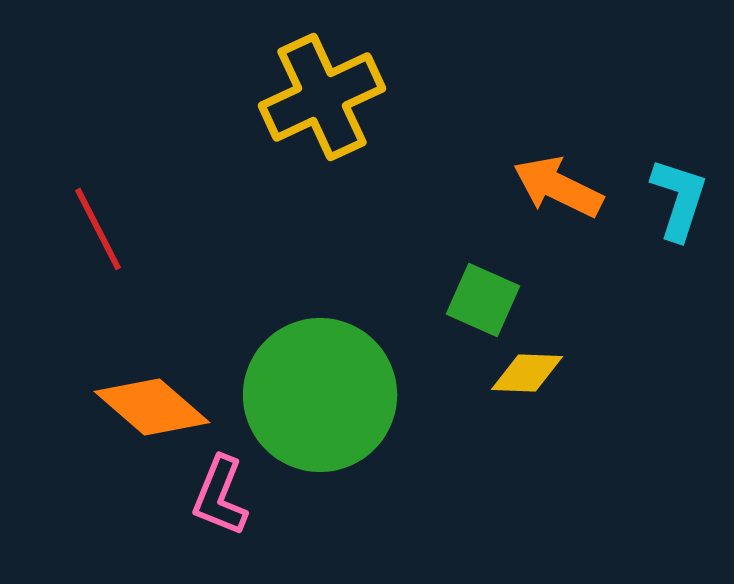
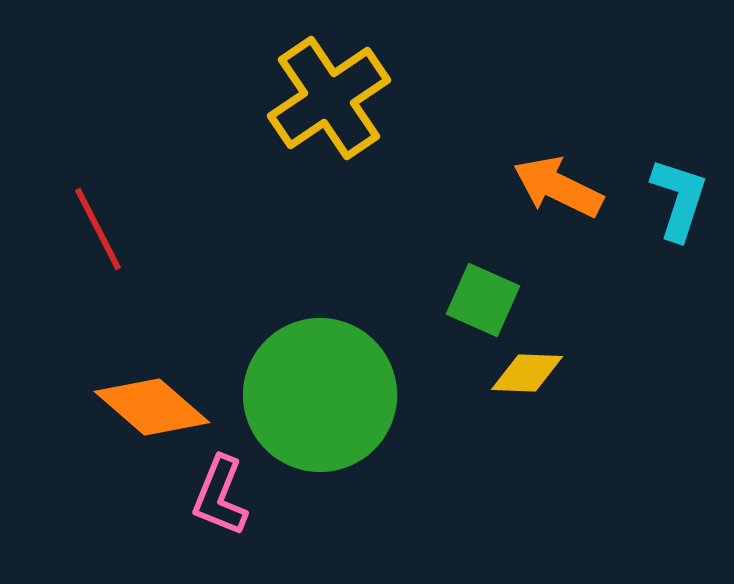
yellow cross: moved 7 px right, 1 px down; rotated 9 degrees counterclockwise
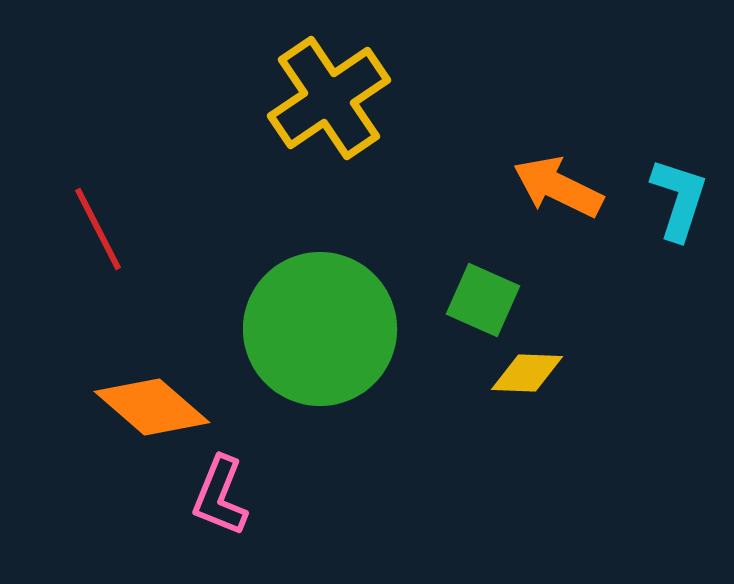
green circle: moved 66 px up
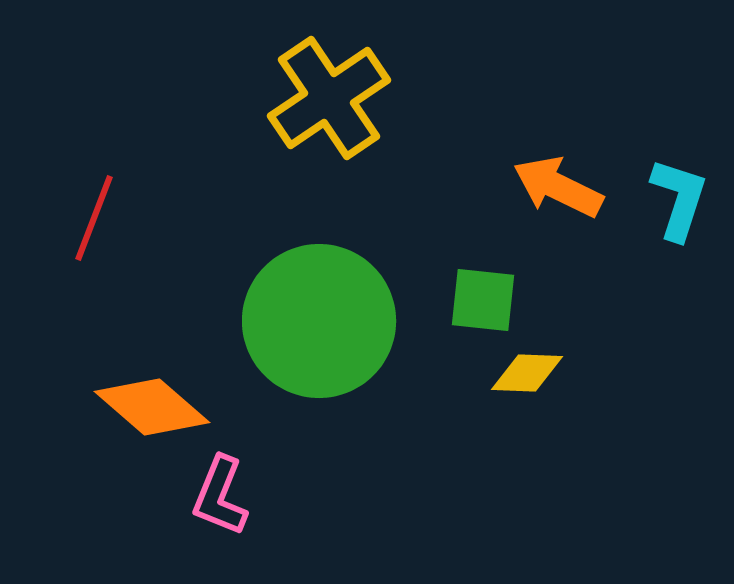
red line: moved 4 px left, 11 px up; rotated 48 degrees clockwise
green square: rotated 18 degrees counterclockwise
green circle: moved 1 px left, 8 px up
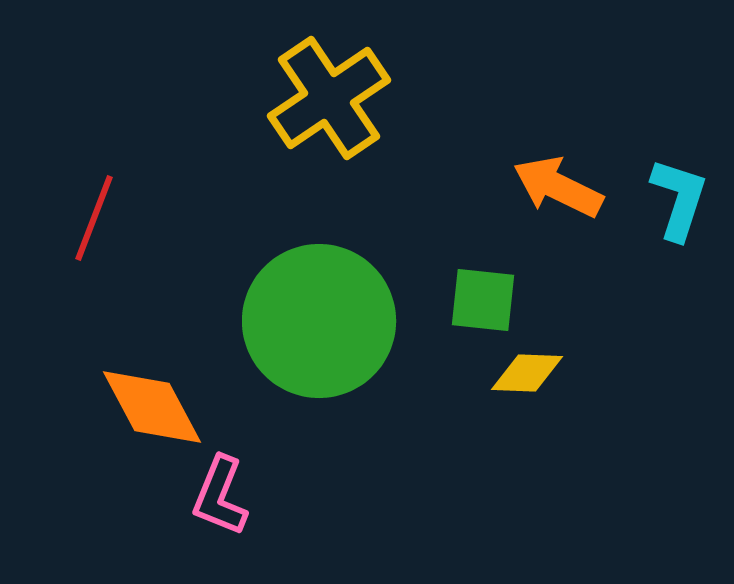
orange diamond: rotated 21 degrees clockwise
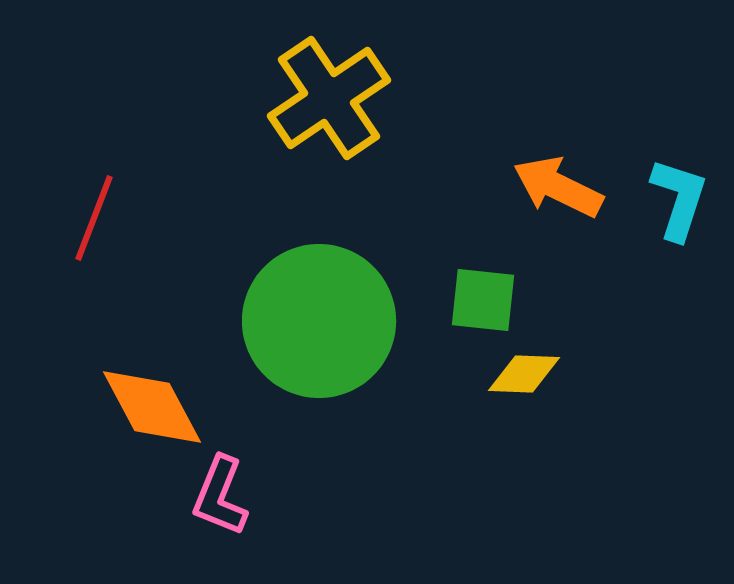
yellow diamond: moved 3 px left, 1 px down
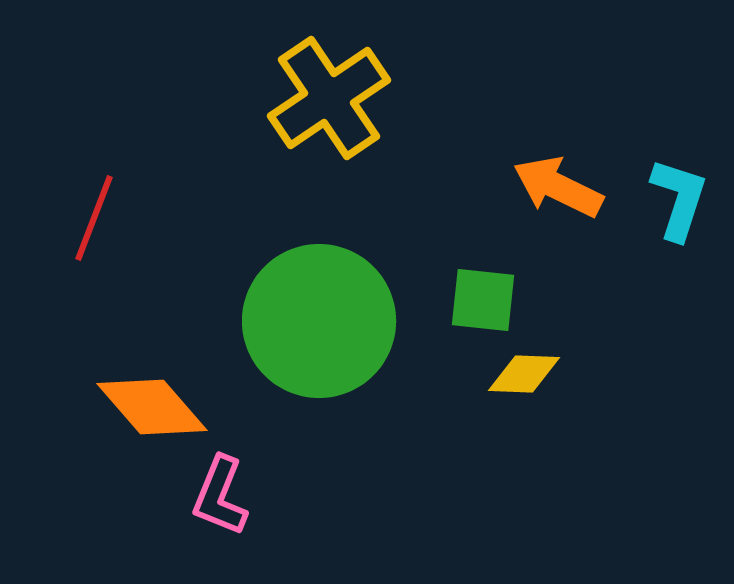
orange diamond: rotated 13 degrees counterclockwise
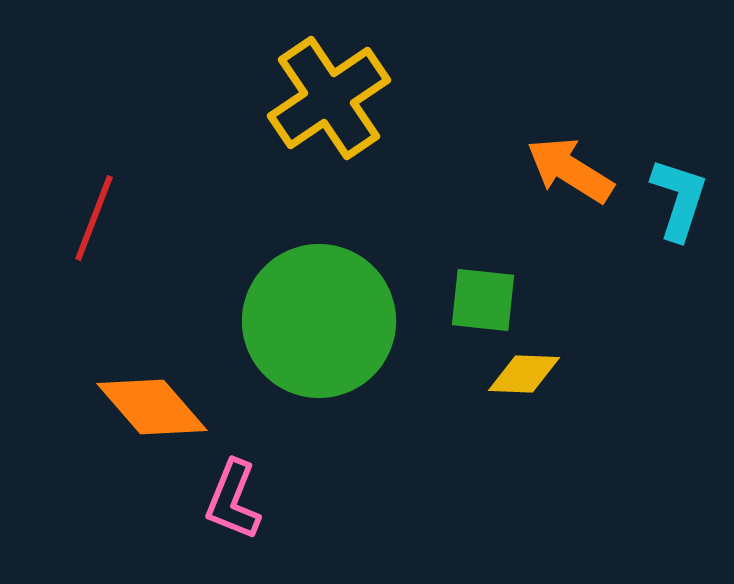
orange arrow: moved 12 px right, 17 px up; rotated 6 degrees clockwise
pink L-shape: moved 13 px right, 4 px down
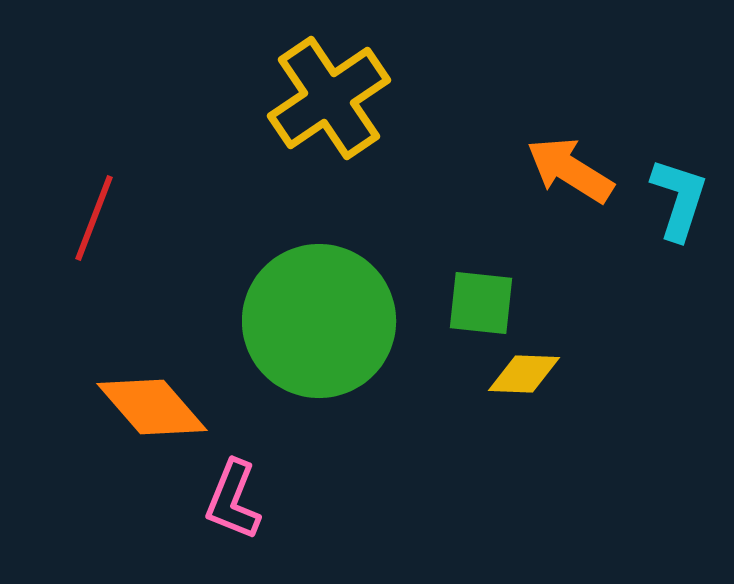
green square: moved 2 px left, 3 px down
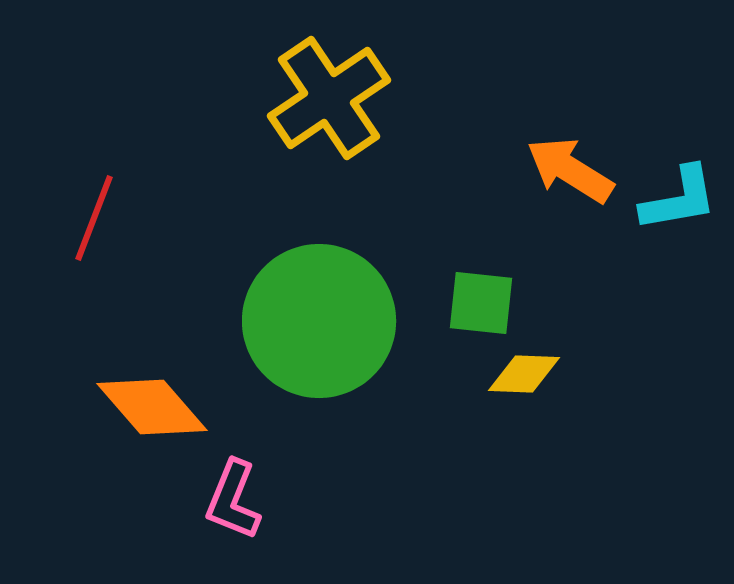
cyan L-shape: rotated 62 degrees clockwise
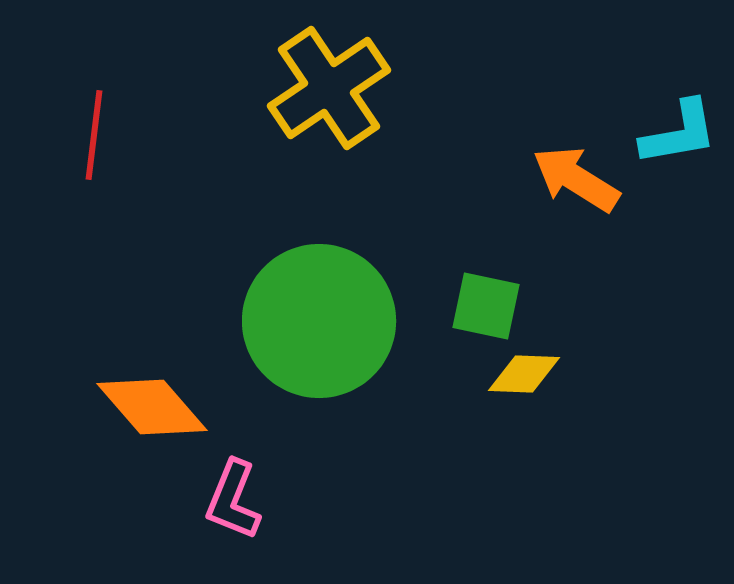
yellow cross: moved 10 px up
orange arrow: moved 6 px right, 9 px down
cyan L-shape: moved 66 px up
red line: moved 83 px up; rotated 14 degrees counterclockwise
green square: moved 5 px right, 3 px down; rotated 6 degrees clockwise
